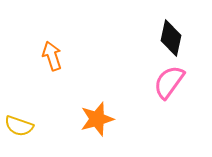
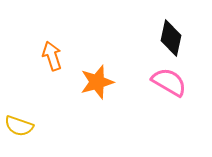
pink semicircle: rotated 84 degrees clockwise
orange star: moved 37 px up
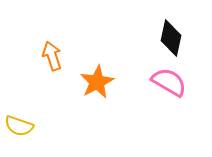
orange star: rotated 12 degrees counterclockwise
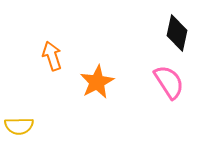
black diamond: moved 6 px right, 5 px up
pink semicircle: rotated 27 degrees clockwise
yellow semicircle: rotated 20 degrees counterclockwise
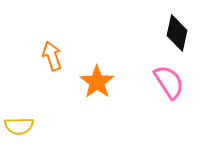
orange star: rotated 8 degrees counterclockwise
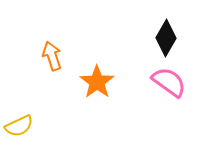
black diamond: moved 11 px left, 5 px down; rotated 18 degrees clockwise
pink semicircle: rotated 21 degrees counterclockwise
yellow semicircle: rotated 24 degrees counterclockwise
